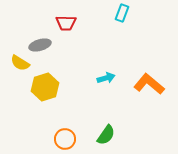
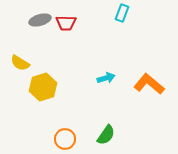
gray ellipse: moved 25 px up
yellow hexagon: moved 2 px left
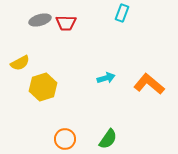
yellow semicircle: rotated 60 degrees counterclockwise
green semicircle: moved 2 px right, 4 px down
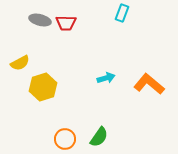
gray ellipse: rotated 30 degrees clockwise
green semicircle: moved 9 px left, 2 px up
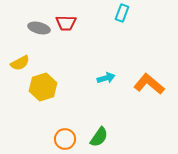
gray ellipse: moved 1 px left, 8 px down
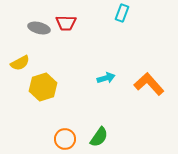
orange L-shape: rotated 8 degrees clockwise
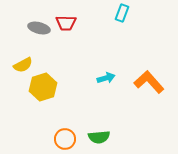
yellow semicircle: moved 3 px right, 2 px down
orange L-shape: moved 2 px up
green semicircle: rotated 50 degrees clockwise
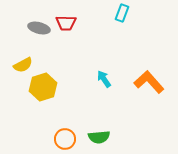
cyan arrow: moved 2 px left, 1 px down; rotated 108 degrees counterclockwise
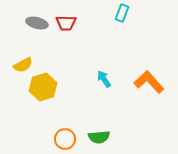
gray ellipse: moved 2 px left, 5 px up
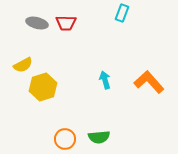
cyan arrow: moved 1 px right, 1 px down; rotated 18 degrees clockwise
